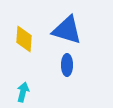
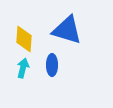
blue ellipse: moved 15 px left
cyan arrow: moved 24 px up
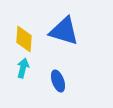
blue triangle: moved 3 px left, 1 px down
blue ellipse: moved 6 px right, 16 px down; rotated 20 degrees counterclockwise
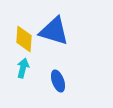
blue triangle: moved 10 px left
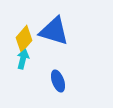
yellow diamond: rotated 36 degrees clockwise
cyan arrow: moved 9 px up
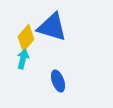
blue triangle: moved 2 px left, 4 px up
yellow diamond: moved 2 px right, 1 px up
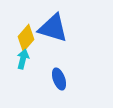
blue triangle: moved 1 px right, 1 px down
blue ellipse: moved 1 px right, 2 px up
